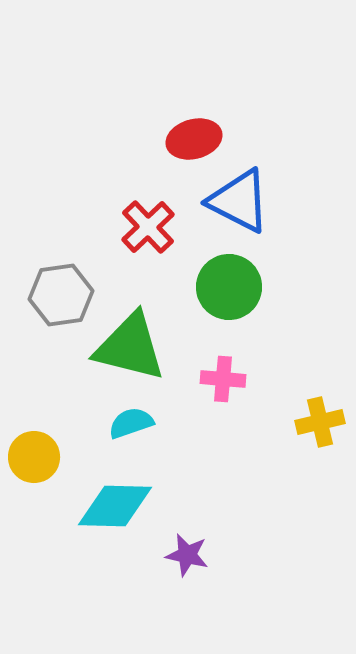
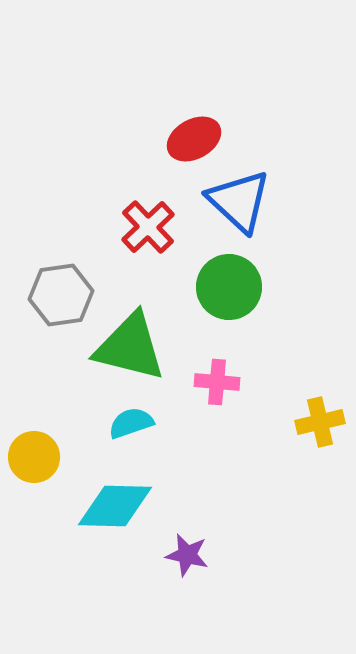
red ellipse: rotated 14 degrees counterclockwise
blue triangle: rotated 16 degrees clockwise
pink cross: moved 6 px left, 3 px down
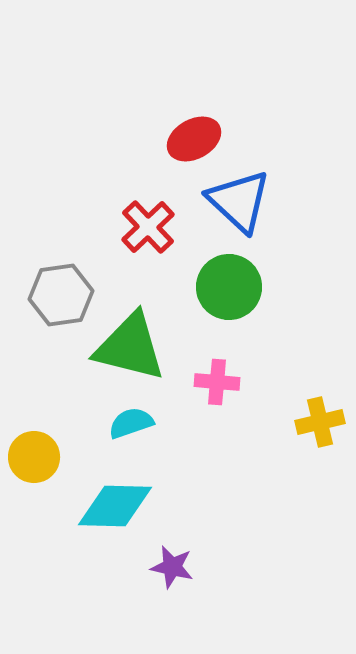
purple star: moved 15 px left, 12 px down
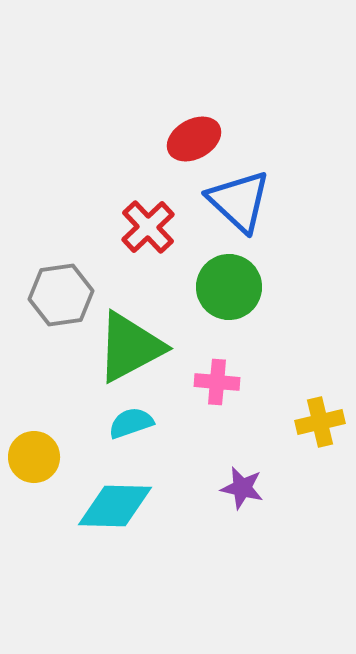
green triangle: rotated 42 degrees counterclockwise
purple star: moved 70 px right, 79 px up
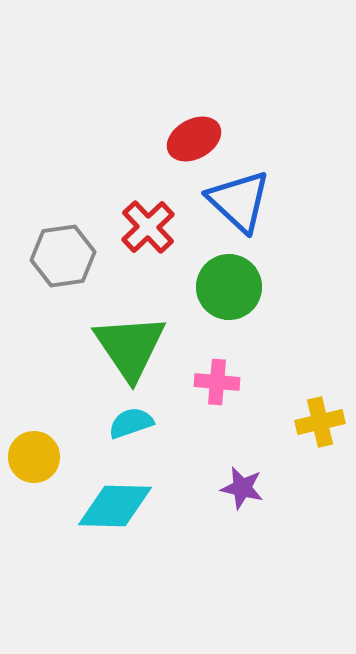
gray hexagon: moved 2 px right, 39 px up
green triangle: rotated 36 degrees counterclockwise
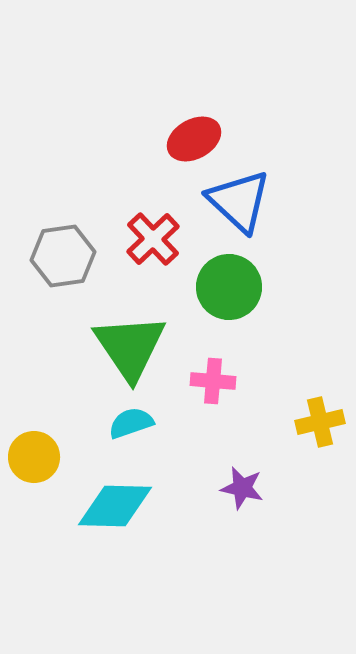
red cross: moved 5 px right, 12 px down
pink cross: moved 4 px left, 1 px up
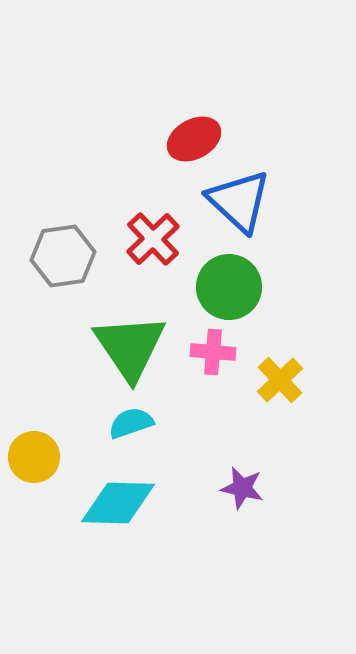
pink cross: moved 29 px up
yellow cross: moved 40 px left, 42 px up; rotated 30 degrees counterclockwise
cyan diamond: moved 3 px right, 3 px up
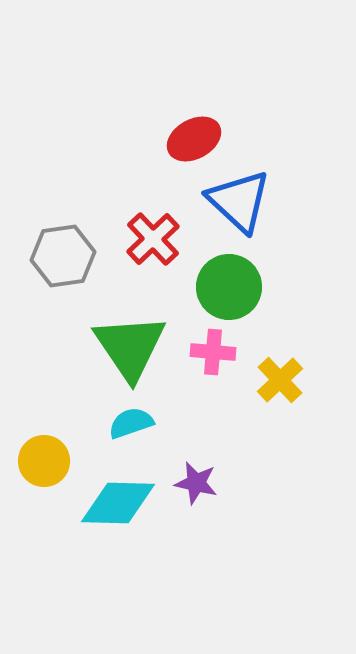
yellow circle: moved 10 px right, 4 px down
purple star: moved 46 px left, 5 px up
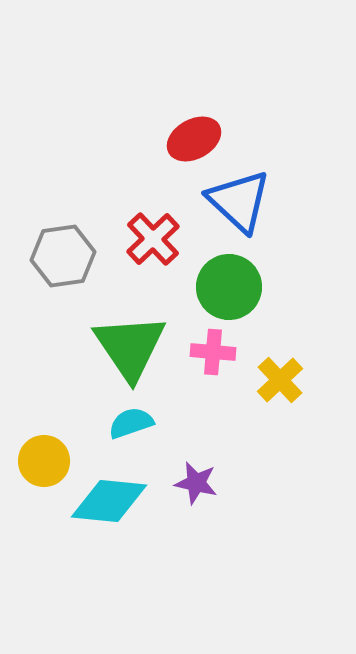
cyan diamond: moved 9 px left, 2 px up; rotated 4 degrees clockwise
